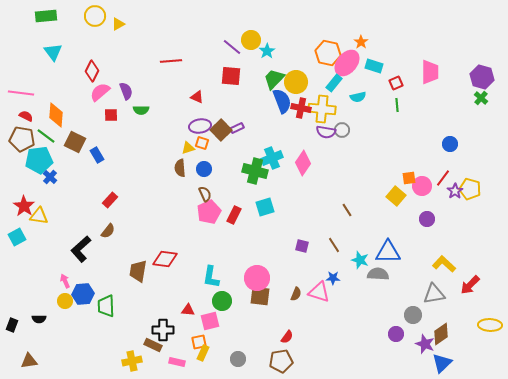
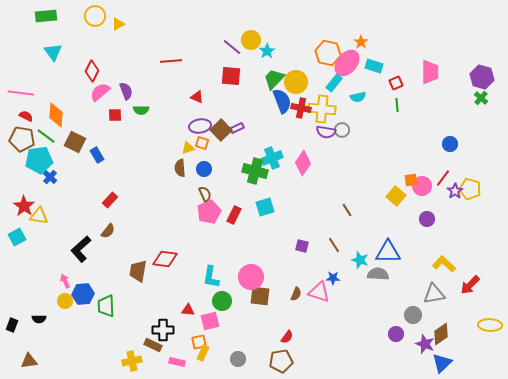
red square at (111, 115): moved 4 px right
orange square at (409, 178): moved 2 px right, 2 px down
pink circle at (257, 278): moved 6 px left, 1 px up
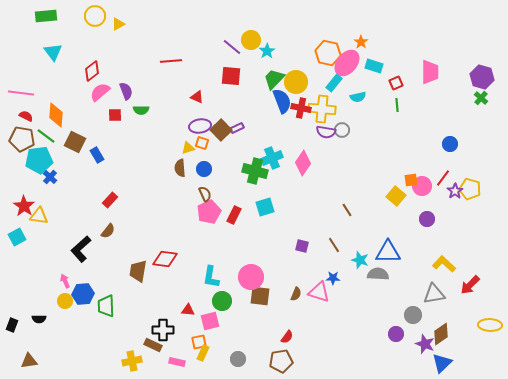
red diamond at (92, 71): rotated 25 degrees clockwise
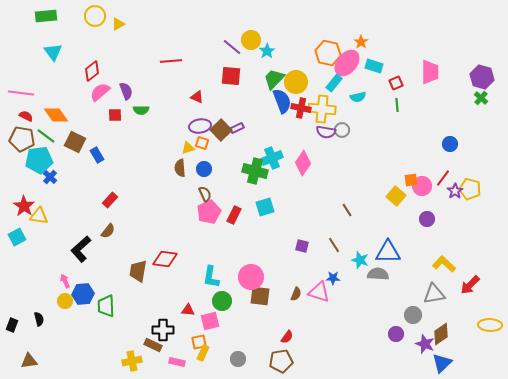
orange diamond at (56, 115): rotated 40 degrees counterclockwise
black semicircle at (39, 319): rotated 104 degrees counterclockwise
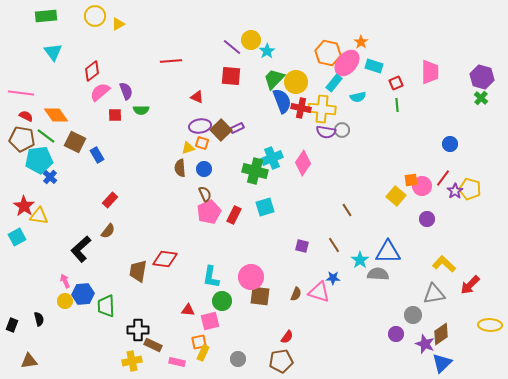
cyan star at (360, 260): rotated 18 degrees clockwise
black cross at (163, 330): moved 25 px left
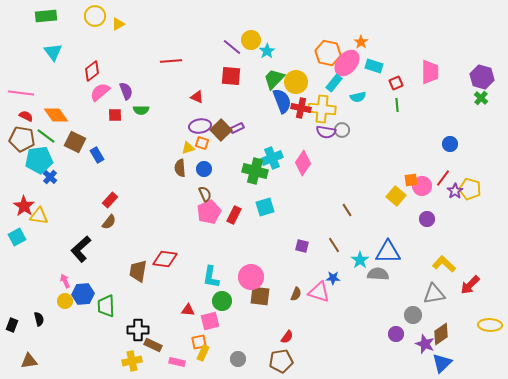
brown semicircle at (108, 231): moved 1 px right, 9 px up
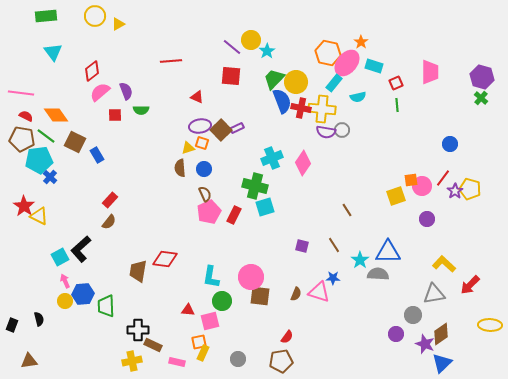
green cross at (255, 171): moved 15 px down
yellow square at (396, 196): rotated 30 degrees clockwise
yellow triangle at (39, 216): rotated 18 degrees clockwise
cyan square at (17, 237): moved 43 px right, 20 px down
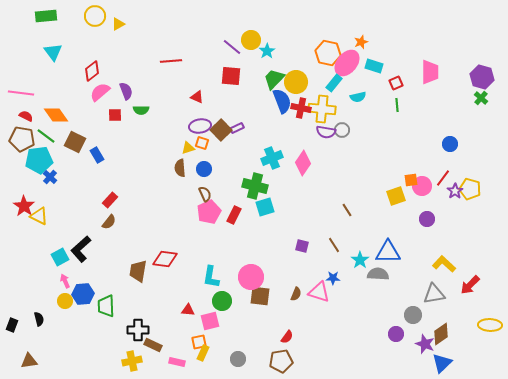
orange star at (361, 42): rotated 16 degrees clockwise
